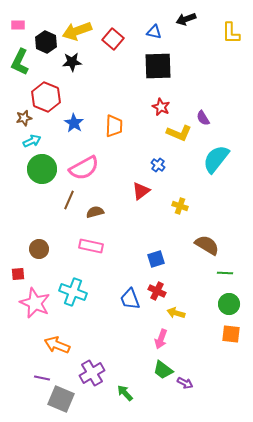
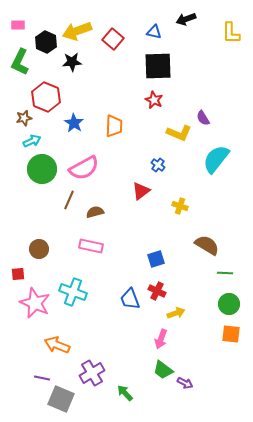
red star at (161, 107): moved 7 px left, 7 px up
yellow arrow at (176, 313): rotated 144 degrees clockwise
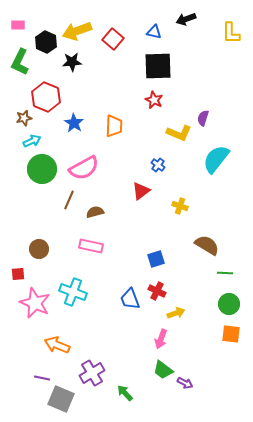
purple semicircle at (203, 118): rotated 49 degrees clockwise
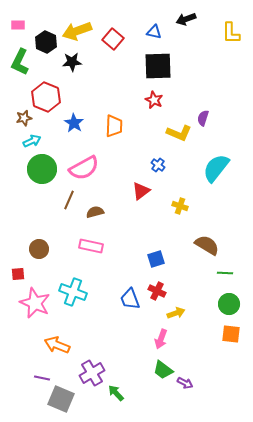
cyan semicircle at (216, 159): moved 9 px down
green arrow at (125, 393): moved 9 px left
